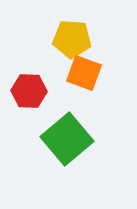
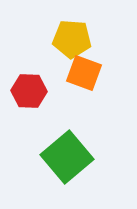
green square: moved 18 px down
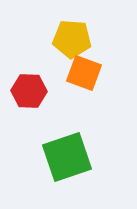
green square: rotated 21 degrees clockwise
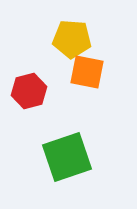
orange square: moved 3 px right, 1 px up; rotated 9 degrees counterclockwise
red hexagon: rotated 16 degrees counterclockwise
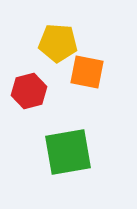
yellow pentagon: moved 14 px left, 4 px down
green square: moved 1 px right, 5 px up; rotated 9 degrees clockwise
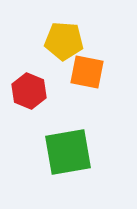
yellow pentagon: moved 6 px right, 2 px up
red hexagon: rotated 24 degrees counterclockwise
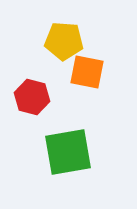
red hexagon: moved 3 px right, 6 px down; rotated 8 degrees counterclockwise
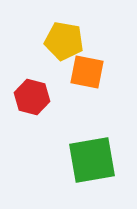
yellow pentagon: rotated 6 degrees clockwise
green square: moved 24 px right, 8 px down
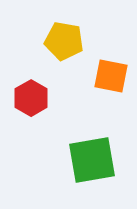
orange square: moved 24 px right, 4 px down
red hexagon: moved 1 px left, 1 px down; rotated 16 degrees clockwise
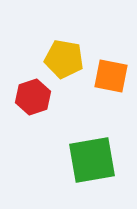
yellow pentagon: moved 18 px down
red hexagon: moved 2 px right, 1 px up; rotated 12 degrees clockwise
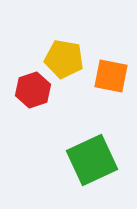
red hexagon: moved 7 px up
green square: rotated 15 degrees counterclockwise
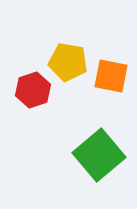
yellow pentagon: moved 4 px right, 3 px down
green square: moved 7 px right, 5 px up; rotated 15 degrees counterclockwise
